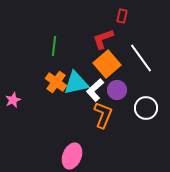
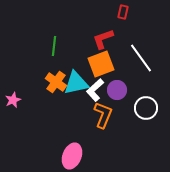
red rectangle: moved 1 px right, 4 px up
orange square: moved 6 px left; rotated 20 degrees clockwise
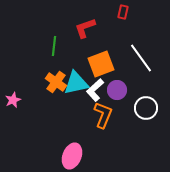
red L-shape: moved 18 px left, 11 px up
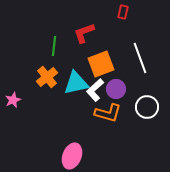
red L-shape: moved 1 px left, 5 px down
white line: moved 1 px left; rotated 16 degrees clockwise
orange cross: moved 9 px left, 5 px up; rotated 15 degrees clockwise
purple circle: moved 1 px left, 1 px up
white circle: moved 1 px right, 1 px up
orange L-shape: moved 5 px right, 2 px up; rotated 84 degrees clockwise
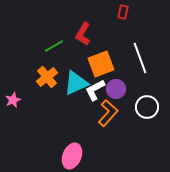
red L-shape: moved 1 px left, 1 px down; rotated 40 degrees counterclockwise
green line: rotated 54 degrees clockwise
cyan triangle: rotated 12 degrees counterclockwise
white L-shape: rotated 15 degrees clockwise
orange L-shape: rotated 64 degrees counterclockwise
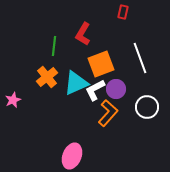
green line: rotated 54 degrees counterclockwise
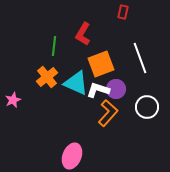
cyan triangle: rotated 48 degrees clockwise
white L-shape: moved 3 px right; rotated 45 degrees clockwise
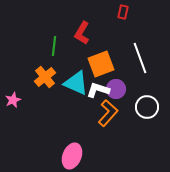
red L-shape: moved 1 px left, 1 px up
orange cross: moved 2 px left
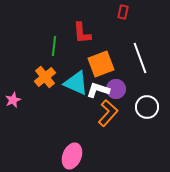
red L-shape: rotated 35 degrees counterclockwise
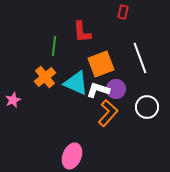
red L-shape: moved 1 px up
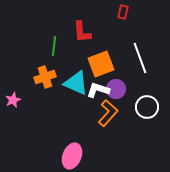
orange cross: rotated 20 degrees clockwise
